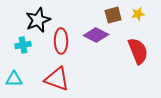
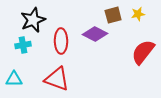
black star: moved 5 px left
purple diamond: moved 1 px left, 1 px up
red semicircle: moved 5 px right, 1 px down; rotated 120 degrees counterclockwise
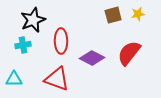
purple diamond: moved 3 px left, 24 px down
red semicircle: moved 14 px left, 1 px down
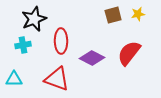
black star: moved 1 px right, 1 px up
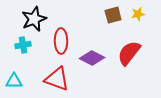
cyan triangle: moved 2 px down
